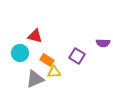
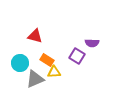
purple semicircle: moved 11 px left
cyan circle: moved 10 px down
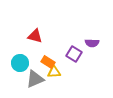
purple square: moved 3 px left, 2 px up
orange rectangle: moved 1 px right, 2 px down
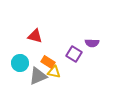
yellow triangle: rotated 16 degrees clockwise
gray triangle: moved 3 px right, 3 px up
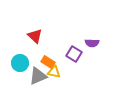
red triangle: rotated 28 degrees clockwise
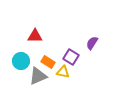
red triangle: rotated 42 degrees counterclockwise
purple semicircle: rotated 120 degrees clockwise
purple square: moved 3 px left, 3 px down
cyan circle: moved 1 px right, 2 px up
yellow triangle: moved 9 px right
